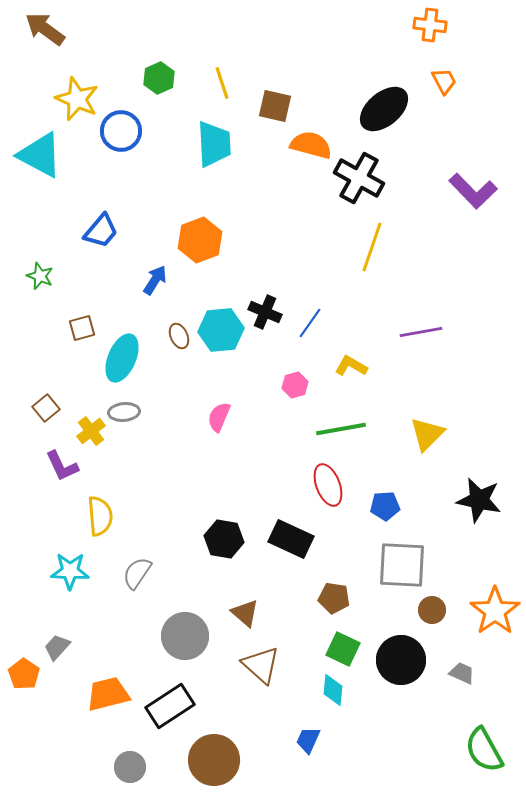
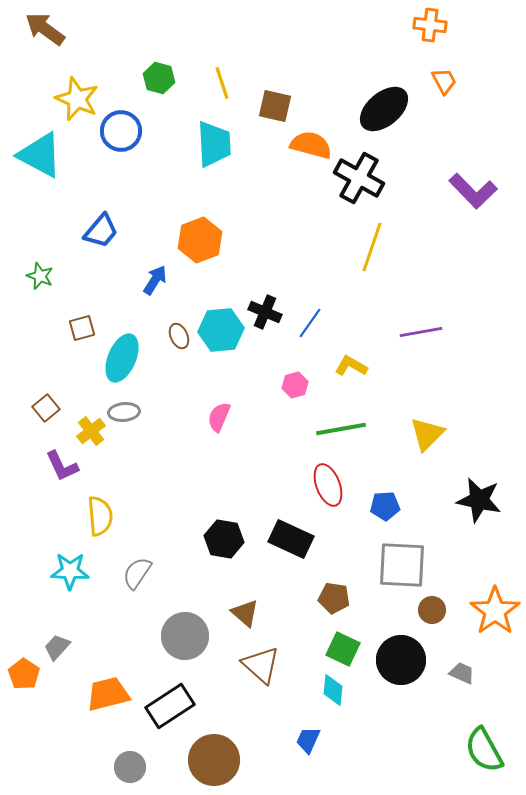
green hexagon at (159, 78): rotated 20 degrees counterclockwise
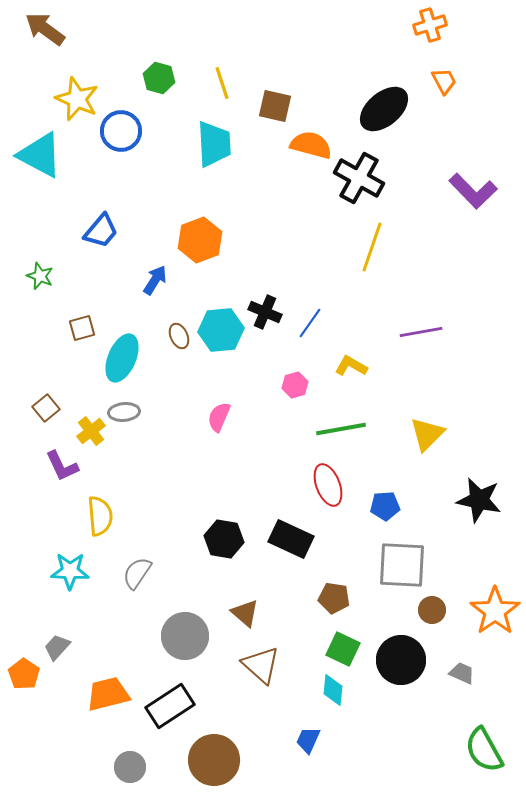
orange cross at (430, 25): rotated 24 degrees counterclockwise
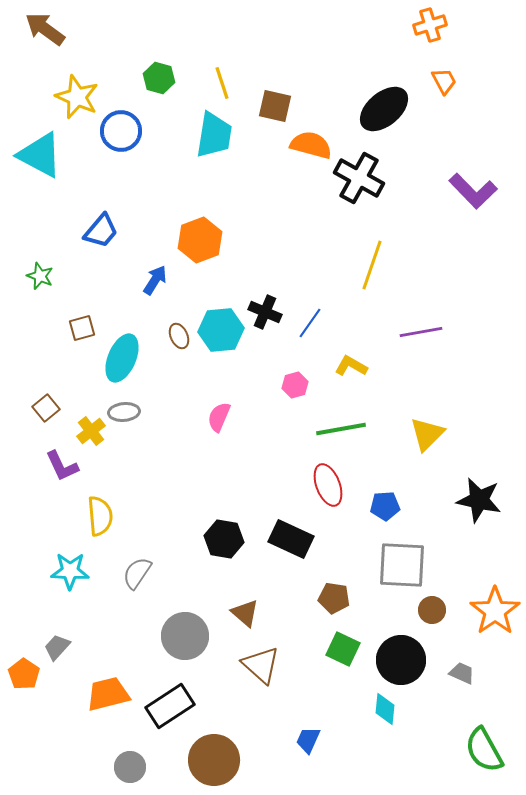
yellow star at (77, 99): moved 2 px up
cyan trapezoid at (214, 144): moved 9 px up; rotated 12 degrees clockwise
yellow line at (372, 247): moved 18 px down
cyan diamond at (333, 690): moved 52 px right, 19 px down
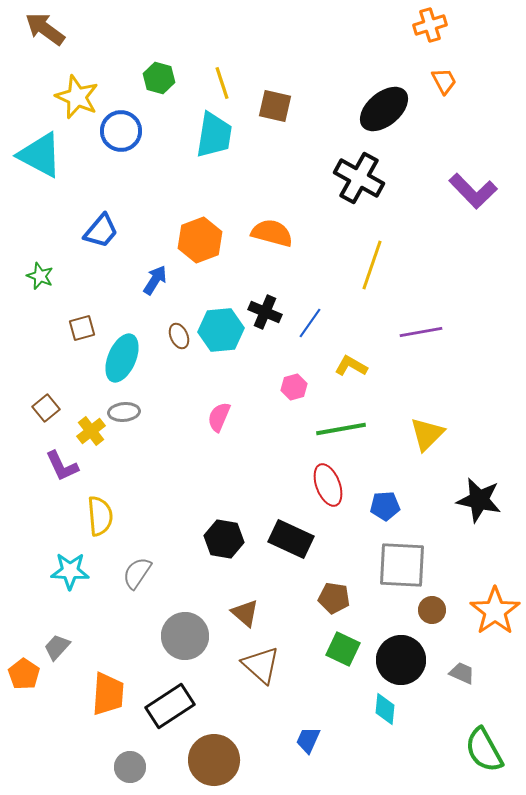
orange semicircle at (311, 145): moved 39 px left, 88 px down
pink hexagon at (295, 385): moved 1 px left, 2 px down
orange trapezoid at (108, 694): rotated 108 degrees clockwise
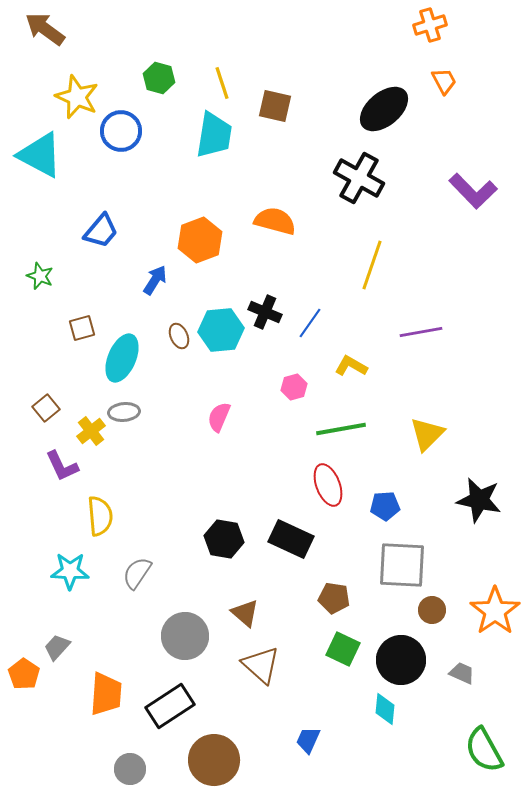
orange semicircle at (272, 233): moved 3 px right, 12 px up
orange trapezoid at (108, 694): moved 2 px left
gray circle at (130, 767): moved 2 px down
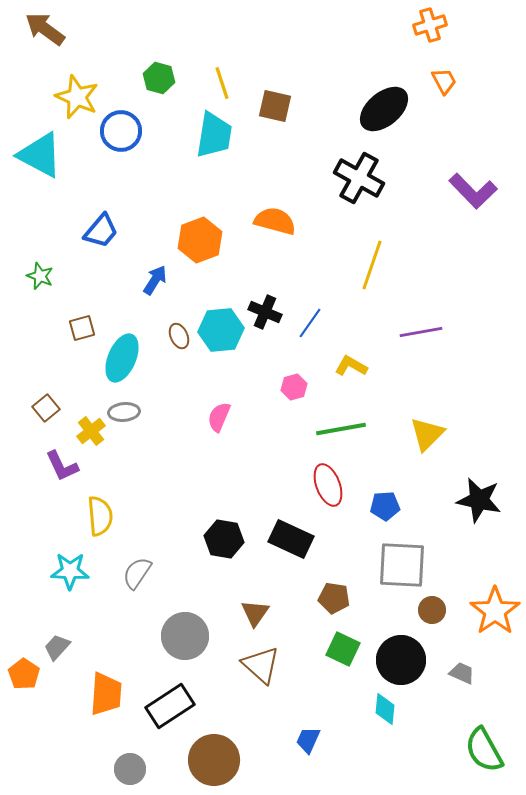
brown triangle at (245, 613): moved 10 px right; rotated 24 degrees clockwise
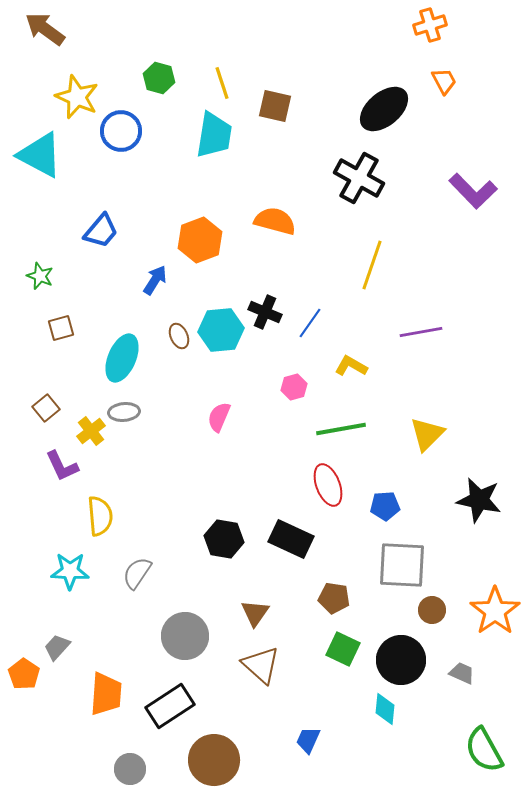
brown square at (82, 328): moved 21 px left
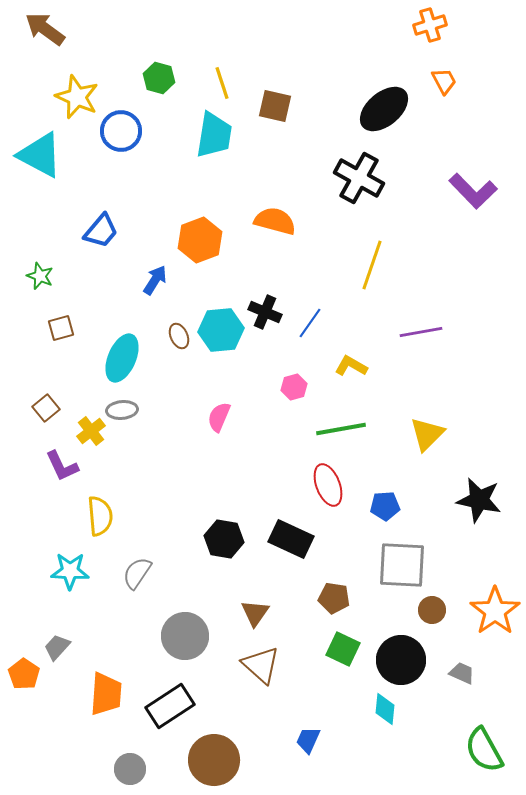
gray ellipse at (124, 412): moved 2 px left, 2 px up
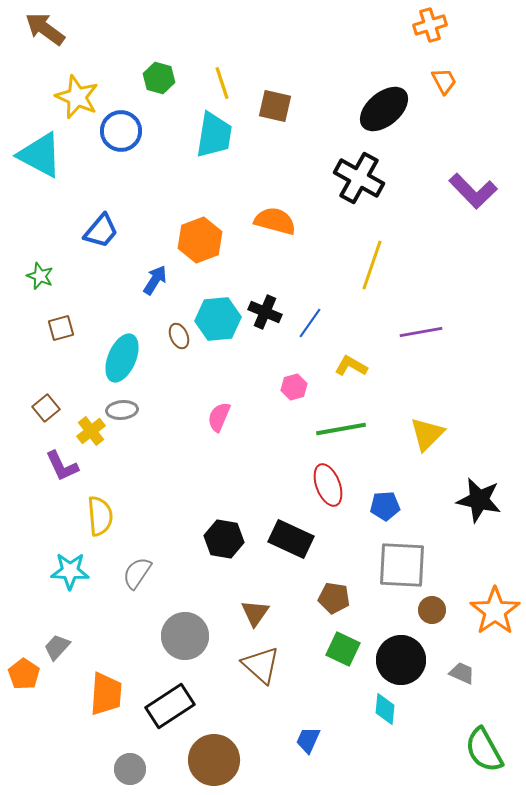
cyan hexagon at (221, 330): moved 3 px left, 11 px up
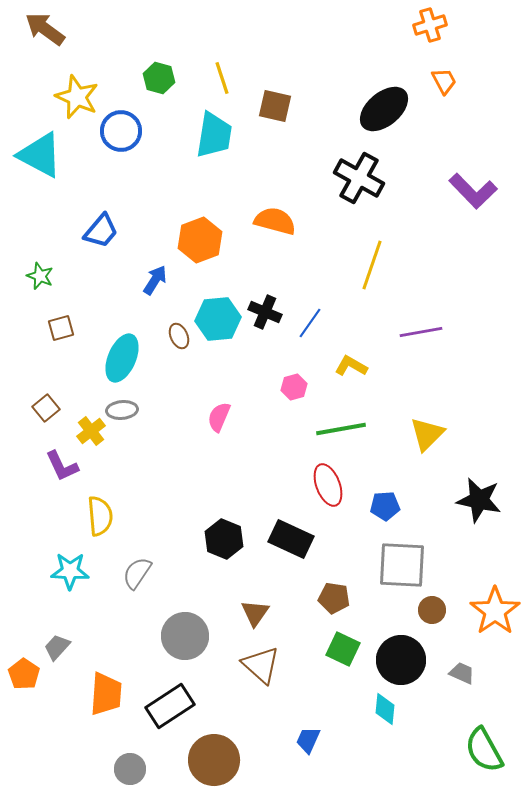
yellow line at (222, 83): moved 5 px up
black hexagon at (224, 539): rotated 12 degrees clockwise
